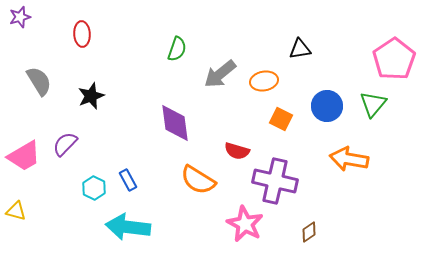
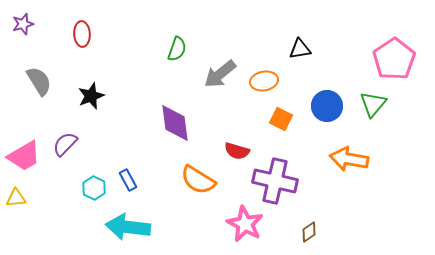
purple star: moved 3 px right, 7 px down
yellow triangle: moved 13 px up; rotated 20 degrees counterclockwise
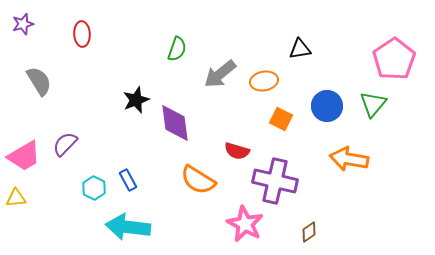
black star: moved 45 px right, 4 px down
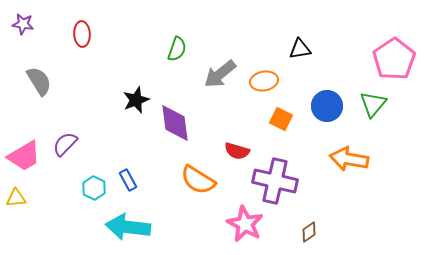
purple star: rotated 25 degrees clockwise
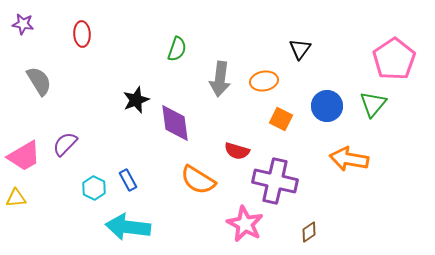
black triangle: rotated 45 degrees counterclockwise
gray arrow: moved 5 px down; rotated 44 degrees counterclockwise
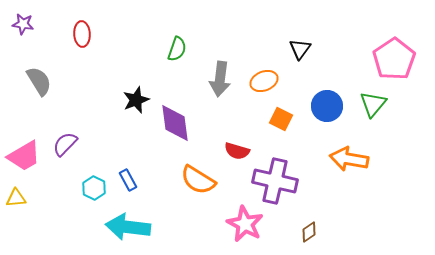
orange ellipse: rotated 12 degrees counterclockwise
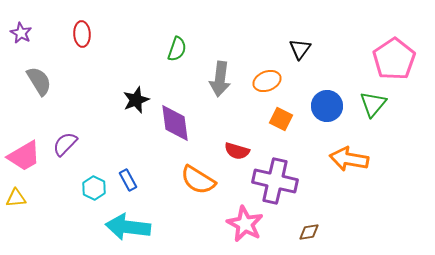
purple star: moved 2 px left, 9 px down; rotated 20 degrees clockwise
orange ellipse: moved 3 px right
brown diamond: rotated 25 degrees clockwise
